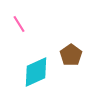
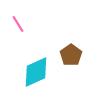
pink line: moved 1 px left
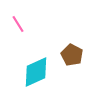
brown pentagon: moved 1 px right; rotated 10 degrees counterclockwise
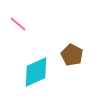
pink line: rotated 18 degrees counterclockwise
